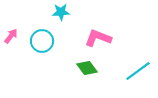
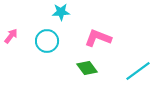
cyan circle: moved 5 px right
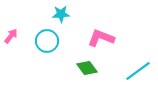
cyan star: moved 2 px down
pink L-shape: moved 3 px right
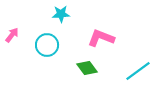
pink arrow: moved 1 px right, 1 px up
cyan circle: moved 4 px down
